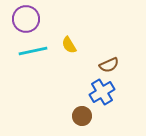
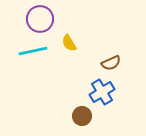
purple circle: moved 14 px right
yellow semicircle: moved 2 px up
brown semicircle: moved 2 px right, 2 px up
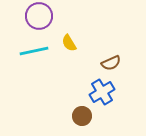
purple circle: moved 1 px left, 3 px up
cyan line: moved 1 px right
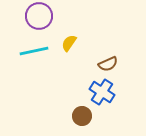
yellow semicircle: rotated 66 degrees clockwise
brown semicircle: moved 3 px left, 1 px down
blue cross: rotated 25 degrees counterclockwise
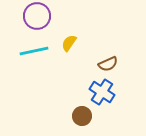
purple circle: moved 2 px left
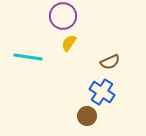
purple circle: moved 26 px right
cyan line: moved 6 px left, 6 px down; rotated 20 degrees clockwise
brown semicircle: moved 2 px right, 2 px up
brown circle: moved 5 px right
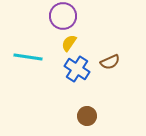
blue cross: moved 25 px left, 23 px up
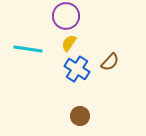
purple circle: moved 3 px right
cyan line: moved 8 px up
brown semicircle: rotated 24 degrees counterclockwise
brown circle: moved 7 px left
